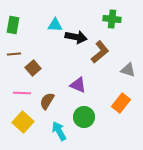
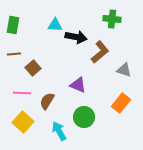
gray triangle: moved 4 px left
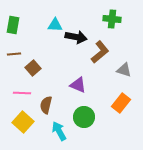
brown semicircle: moved 1 px left, 4 px down; rotated 18 degrees counterclockwise
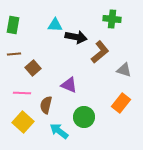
purple triangle: moved 9 px left
cyan arrow: rotated 24 degrees counterclockwise
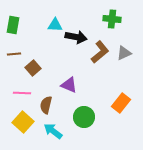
gray triangle: moved 17 px up; rotated 42 degrees counterclockwise
cyan arrow: moved 6 px left
